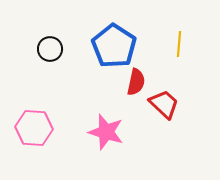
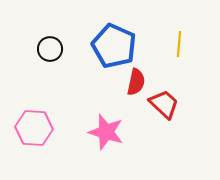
blue pentagon: rotated 9 degrees counterclockwise
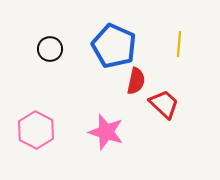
red semicircle: moved 1 px up
pink hexagon: moved 2 px right, 2 px down; rotated 24 degrees clockwise
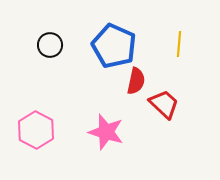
black circle: moved 4 px up
